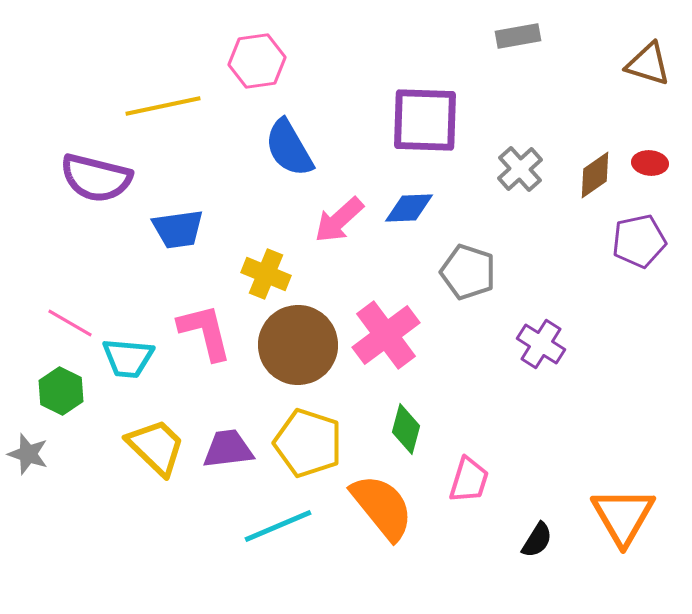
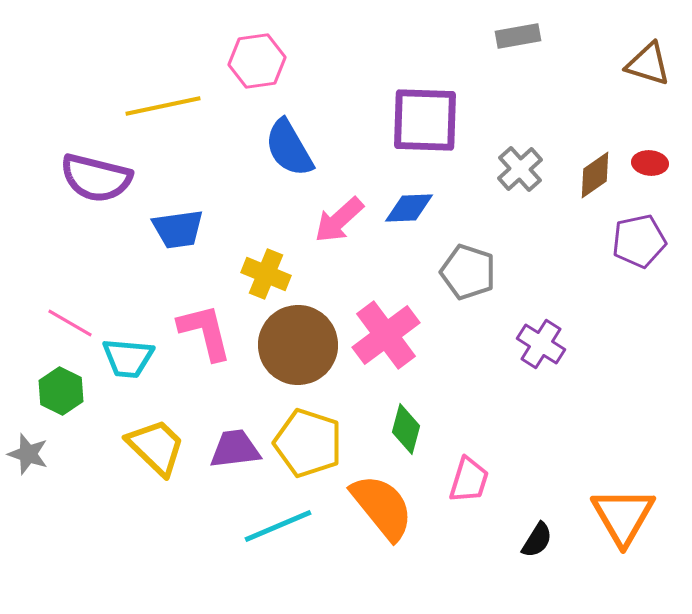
purple trapezoid: moved 7 px right
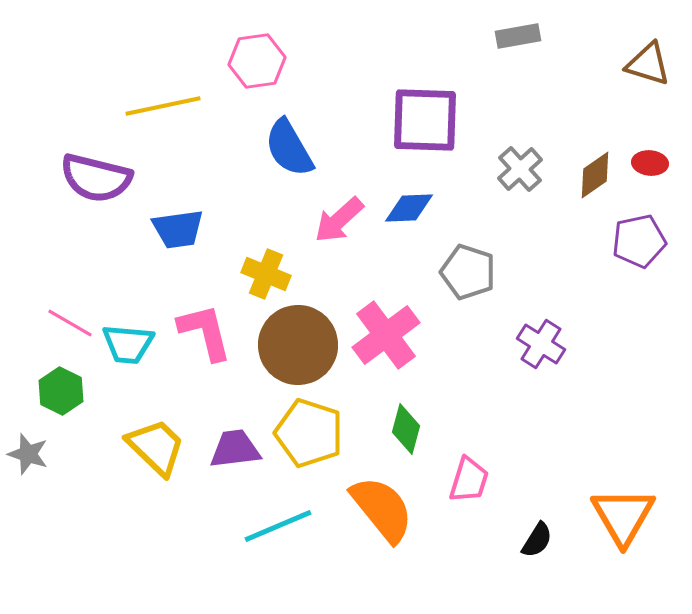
cyan trapezoid: moved 14 px up
yellow pentagon: moved 1 px right, 10 px up
orange semicircle: moved 2 px down
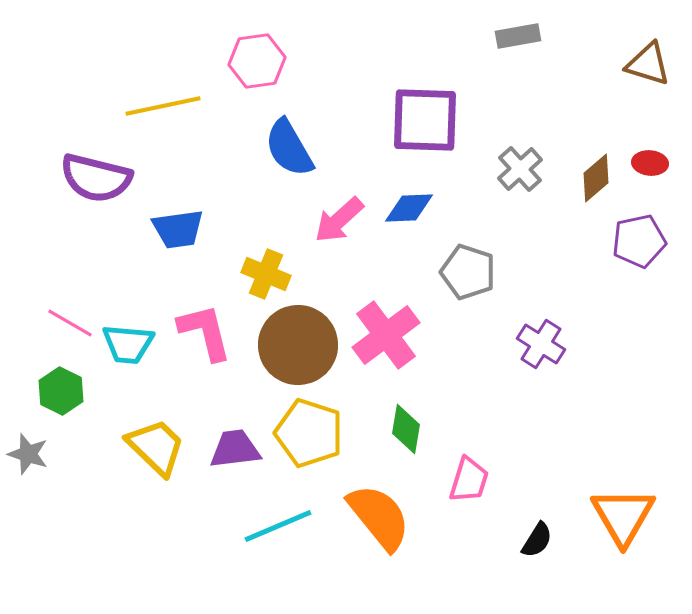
brown diamond: moved 1 px right, 3 px down; rotated 6 degrees counterclockwise
green diamond: rotated 6 degrees counterclockwise
orange semicircle: moved 3 px left, 8 px down
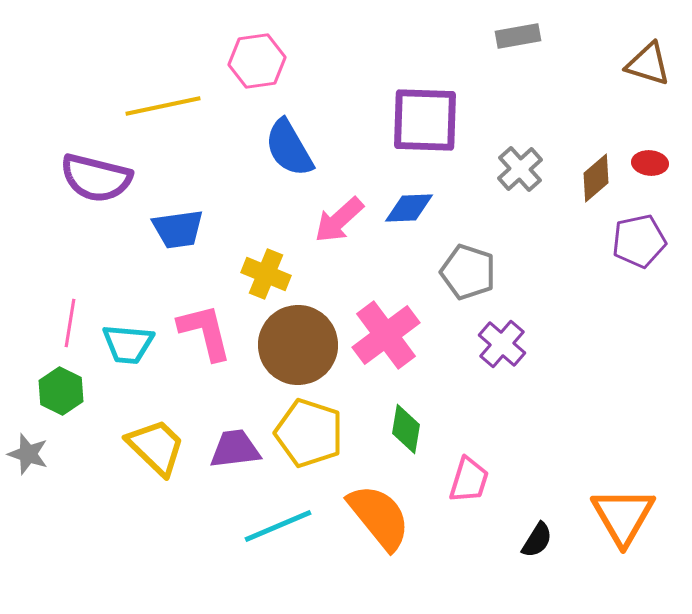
pink line: rotated 69 degrees clockwise
purple cross: moved 39 px left; rotated 9 degrees clockwise
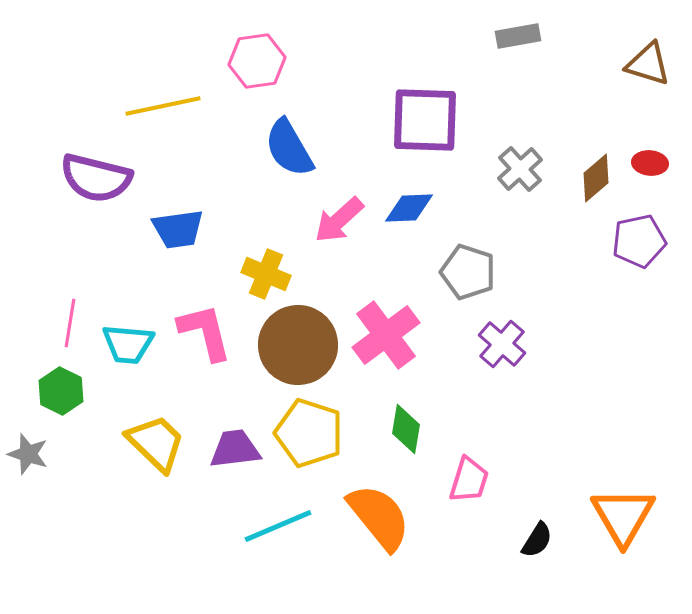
yellow trapezoid: moved 4 px up
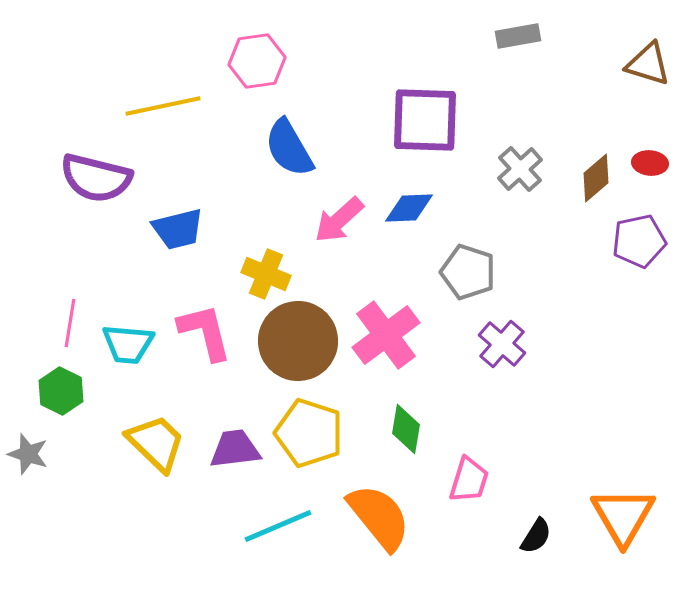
blue trapezoid: rotated 6 degrees counterclockwise
brown circle: moved 4 px up
black semicircle: moved 1 px left, 4 px up
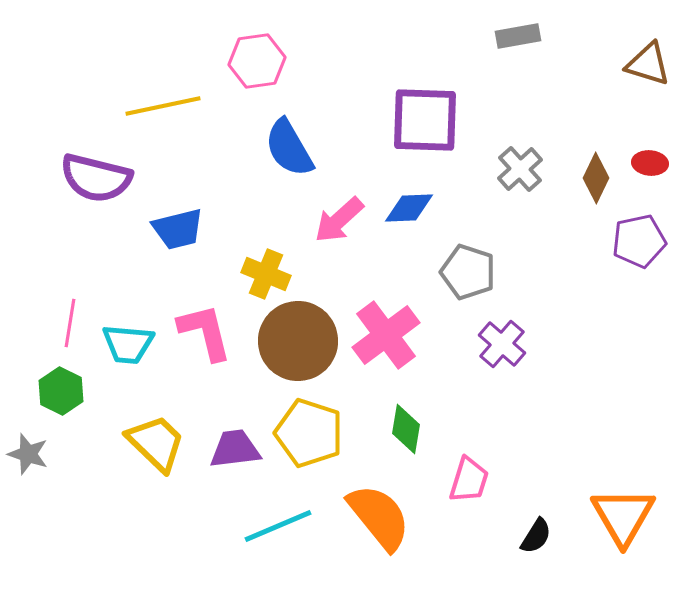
brown diamond: rotated 24 degrees counterclockwise
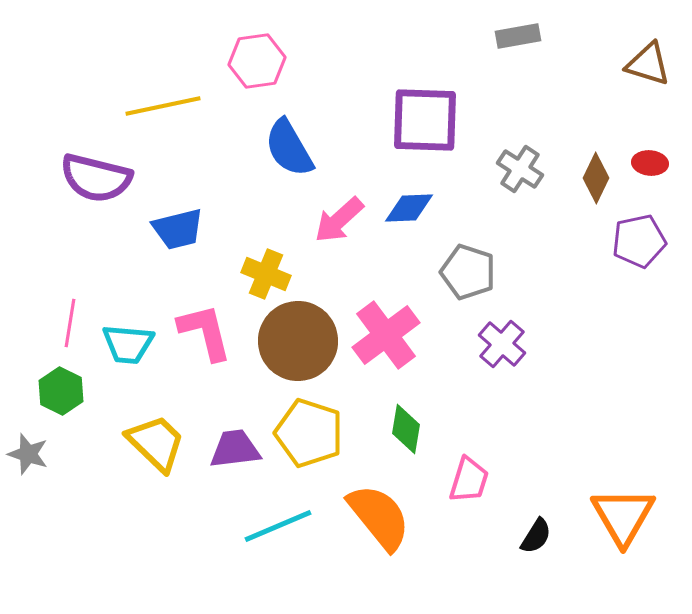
gray cross: rotated 15 degrees counterclockwise
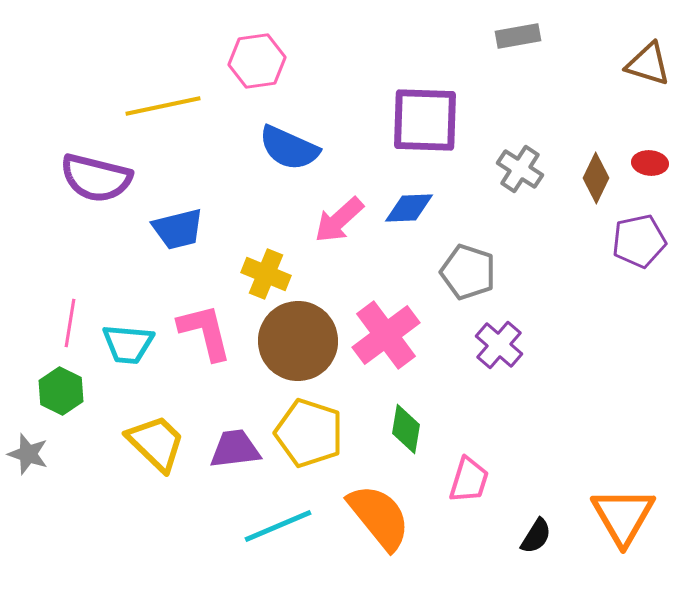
blue semicircle: rotated 36 degrees counterclockwise
purple cross: moved 3 px left, 1 px down
